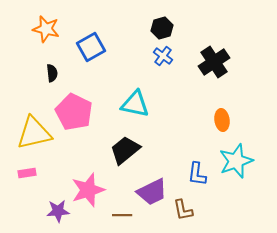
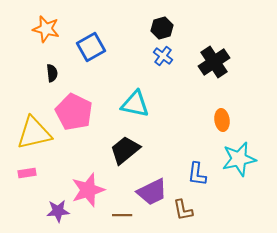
cyan star: moved 3 px right, 2 px up; rotated 8 degrees clockwise
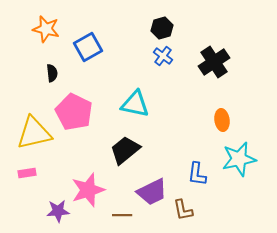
blue square: moved 3 px left
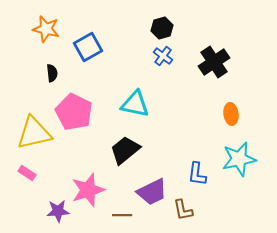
orange ellipse: moved 9 px right, 6 px up
pink rectangle: rotated 42 degrees clockwise
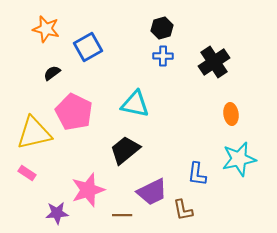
blue cross: rotated 36 degrees counterclockwise
black semicircle: rotated 120 degrees counterclockwise
purple star: moved 1 px left, 2 px down
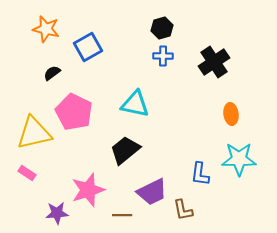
cyan star: rotated 12 degrees clockwise
blue L-shape: moved 3 px right
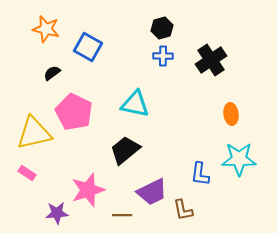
blue square: rotated 32 degrees counterclockwise
black cross: moved 3 px left, 2 px up
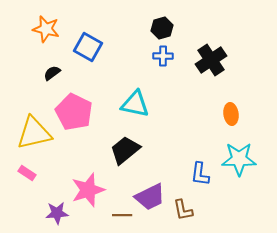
purple trapezoid: moved 2 px left, 5 px down
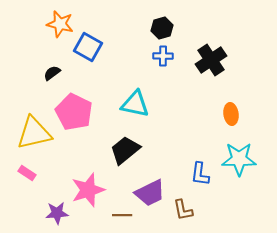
orange star: moved 14 px right, 5 px up
purple trapezoid: moved 4 px up
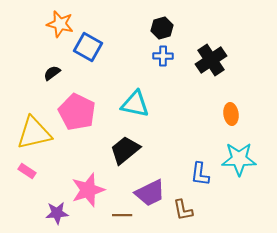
pink pentagon: moved 3 px right
pink rectangle: moved 2 px up
